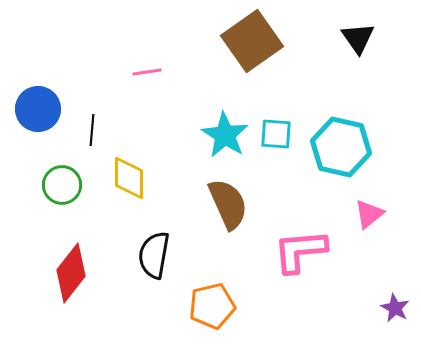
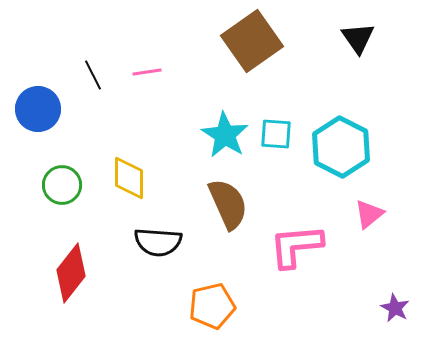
black line: moved 1 px right, 55 px up; rotated 32 degrees counterclockwise
cyan hexagon: rotated 14 degrees clockwise
pink L-shape: moved 4 px left, 5 px up
black semicircle: moved 4 px right, 13 px up; rotated 96 degrees counterclockwise
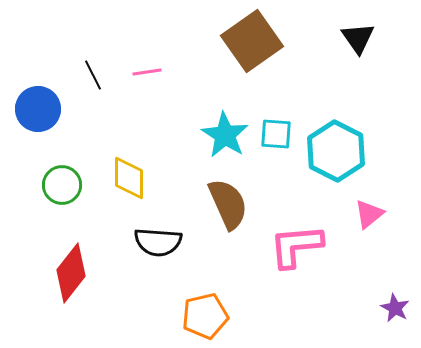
cyan hexagon: moved 5 px left, 4 px down
orange pentagon: moved 7 px left, 10 px down
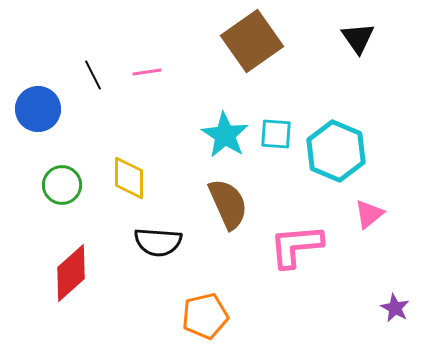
cyan hexagon: rotated 4 degrees counterclockwise
red diamond: rotated 10 degrees clockwise
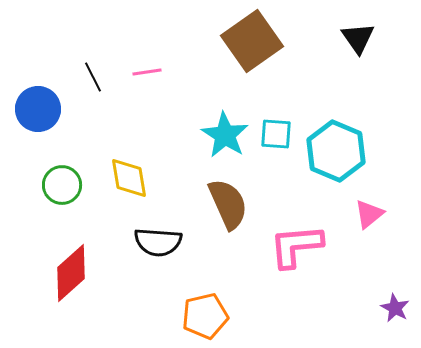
black line: moved 2 px down
yellow diamond: rotated 9 degrees counterclockwise
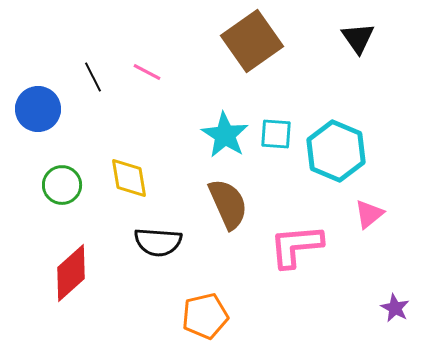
pink line: rotated 36 degrees clockwise
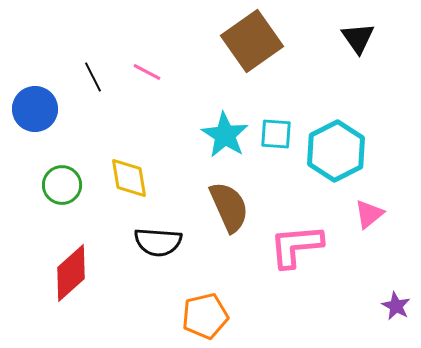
blue circle: moved 3 px left
cyan hexagon: rotated 10 degrees clockwise
brown semicircle: moved 1 px right, 3 px down
purple star: moved 1 px right, 2 px up
